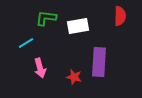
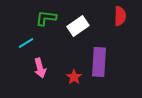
white rectangle: rotated 25 degrees counterclockwise
red star: rotated 21 degrees clockwise
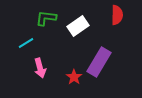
red semicircle: moved 3 px left, 1 px up
purple rectangle: rotated 28 degrees clockwise
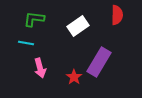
green L-shape: moved 12 px left, 1 px down
cyan line: rotated 42 degrees clockwise
